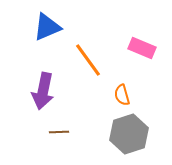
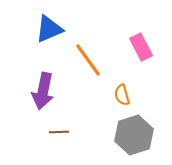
blue triangle: moved 2 px right, 2 px down
pink rectangle: moved 1 px left, 1 px up; rotated 40 degrees clockwise
gray hexagon: moved 5 px right, 1 px down
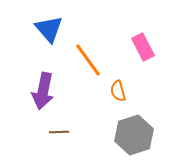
blue triangle: rotated 48 degrees counterclockwise
pink rectangle: moved 2 px right
orange semicircle: moved 4 px left, 4 px up
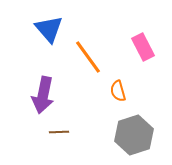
orange line: moved 3 px up
purple arrow: moved 4 px down
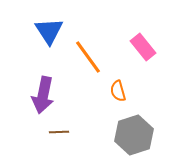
blue triangle: moved 2 px down; rotated 8 degrees clockwise
pink rectangle: rotated 12 degrees counterclockwise
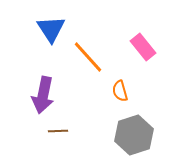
blue triangle: moved 2 px right, 2 px up
orange line: rotated 6 degrees counterclockwise
orange semicircle: moved 2 px right
brown line: moved 1 px left, 1 px up
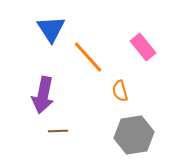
gray hexagon: rotated 9 degrees clockwise
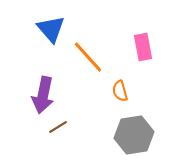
blue triangle: rotated 8 degrees counterclockwise
pink rectangle: rotated 28 degrees clockwise
brown line: moved 4 px up; rotated 30 degrees counterclockwise
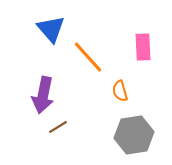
pink rectangle: rotated 8 degrees clockwise
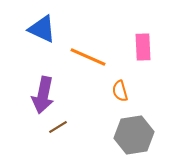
blue triangle: moved 9 px left; rotated 24 degrees counterclockwise
orange line: rotated 24 degrees counterclockwise
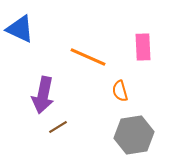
blue triangle: moved 22 px left
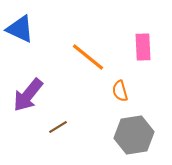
orange line: rotated 15 degrees clockwise
purple arrow: moved 15 px left; rotated 27 degrees clockwise
